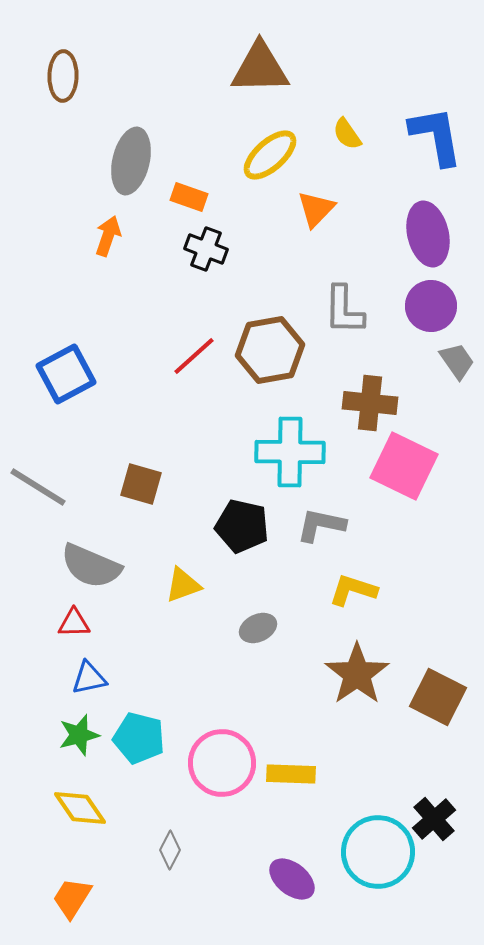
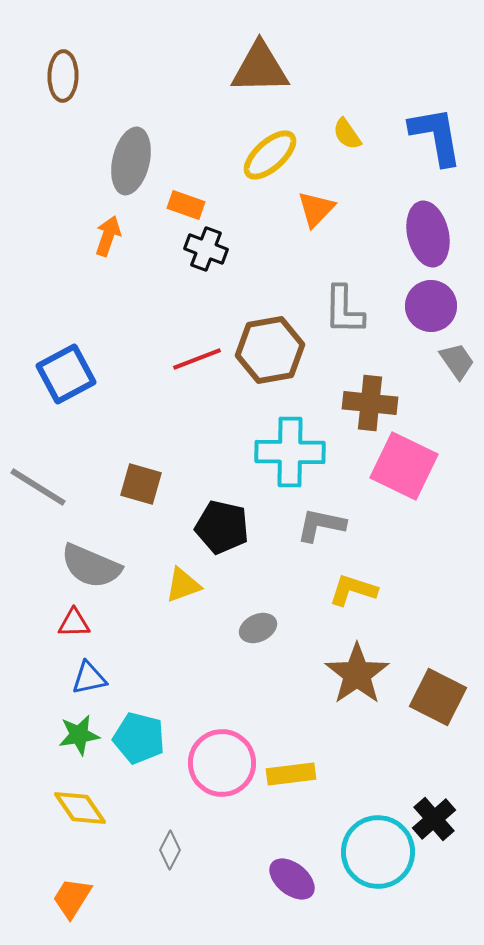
orange rectangle at (189, 197): moved 3 px left, 8 px down
red line at (194, 356): moved 3 px right, 3 px down; rotated 21 degrees clockwise
black pentagon at (242, 526): moved 20 px left, 1 px down
green star at (79, 735): rotated 6 degrees clockwise
yellow rectangle at (291, 774): rotated 9 degrees counterclockwise
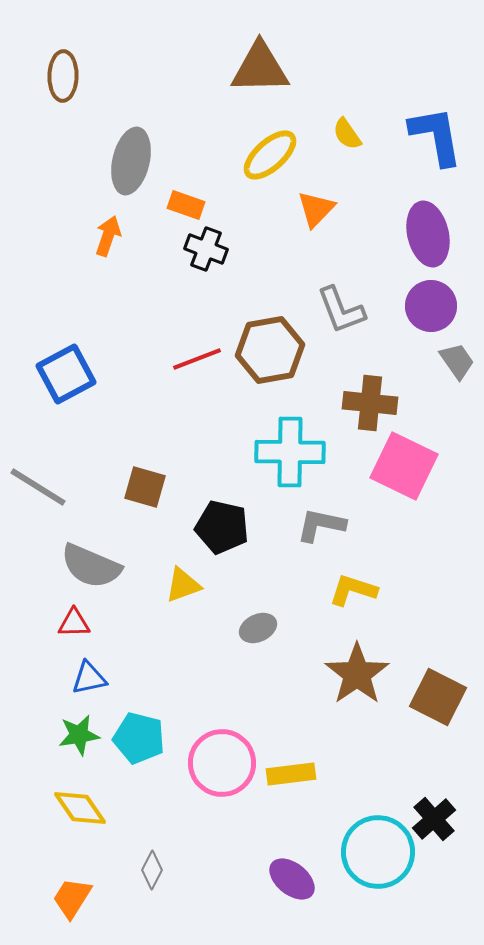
gray L-shape at (344, 310): moved 3 px left; rotated 22 degrees counterclockwise
brown square at (141, 484): moved 4 px right, 3 px down
gray diamond at (170, 850): moved 18 px left, 20 px down
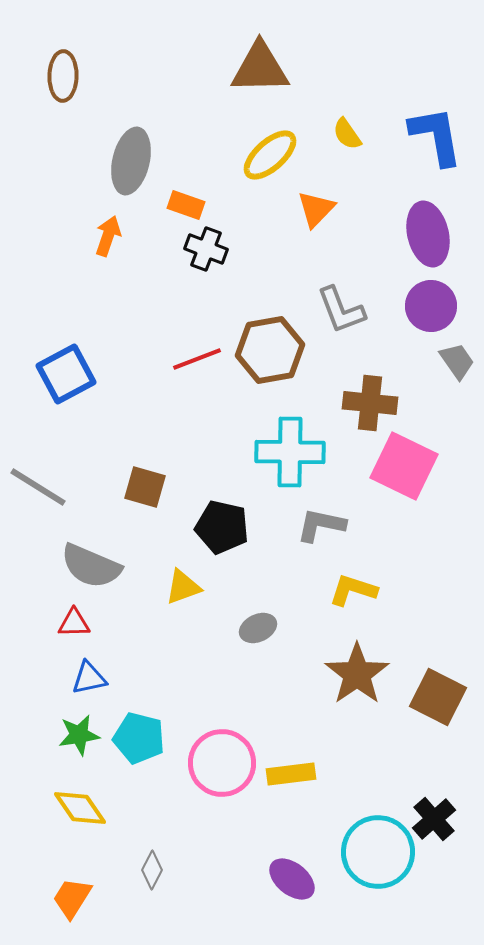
yellow triangle at (183, 585): moved 2 px down
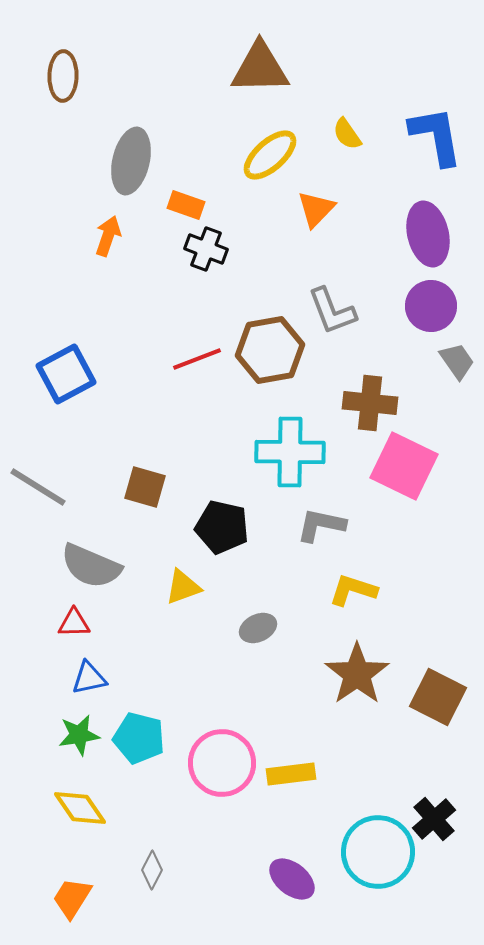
gray L-shape at (341, 310): moved 9 px left, 1 px down
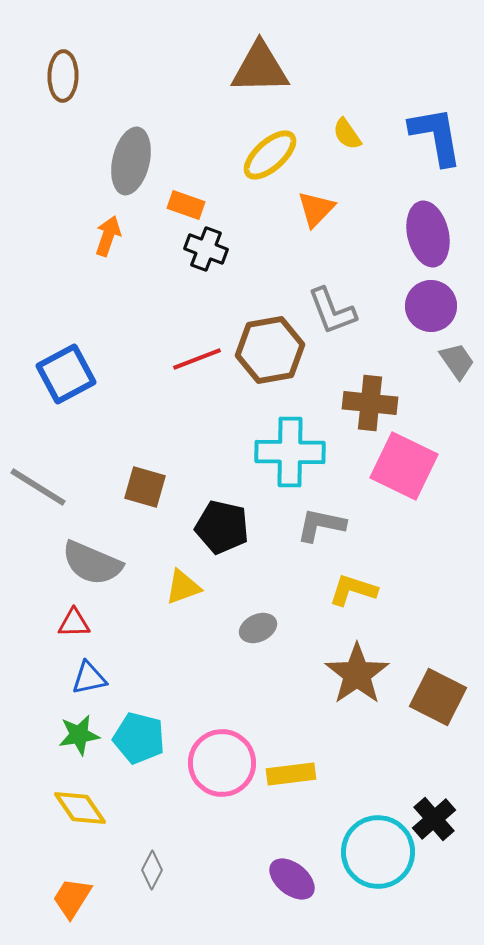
gray semicircle at (91, 566): moved 1 px right, 3 px up
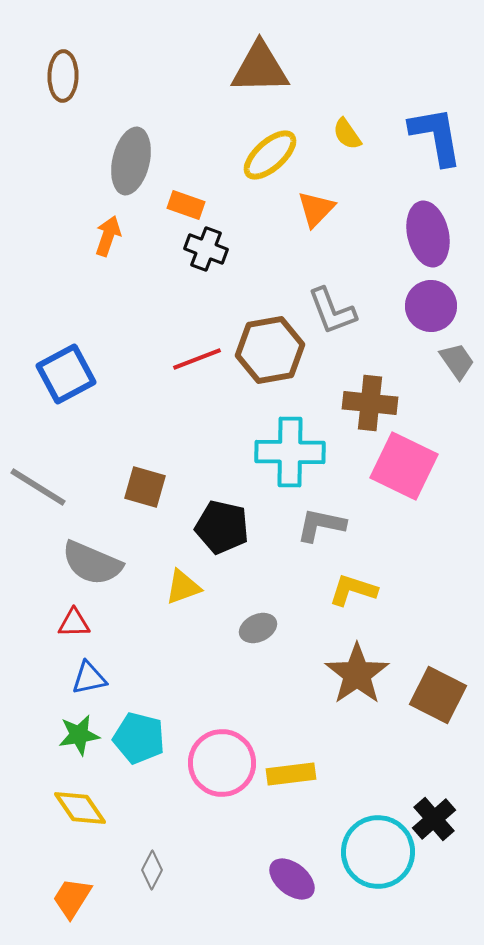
brown square at (438, 697): moved 2 px up
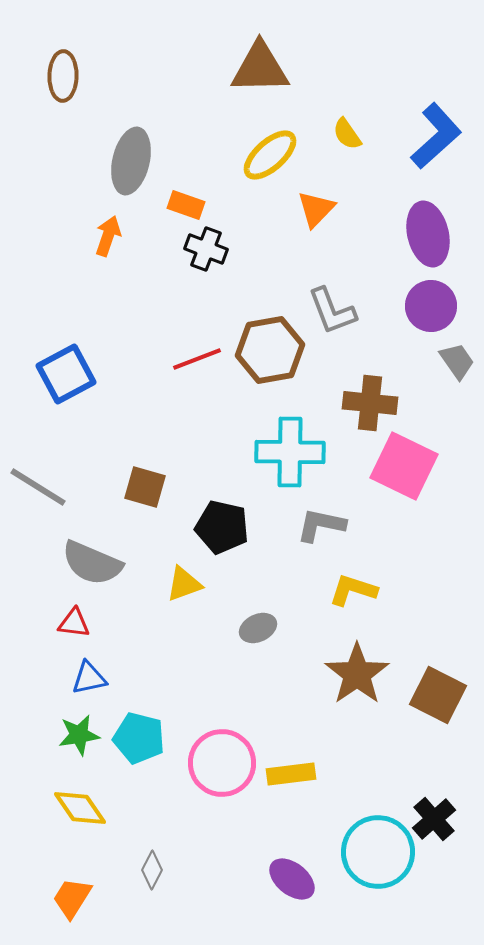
blue L-shape at (436, 136): rotated 58 degrees clockwise
yellow triangle at (183, 587): moved 1 px right, 3 px up
red triangle at (74, 623): rotated 8 degrees clockwise
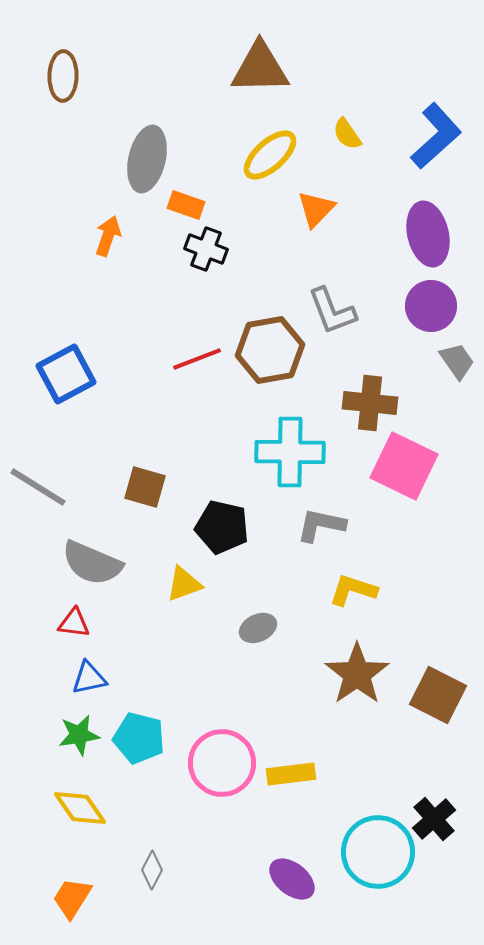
gray ellipse at (131, 161): moved 16 px right, 2 px up
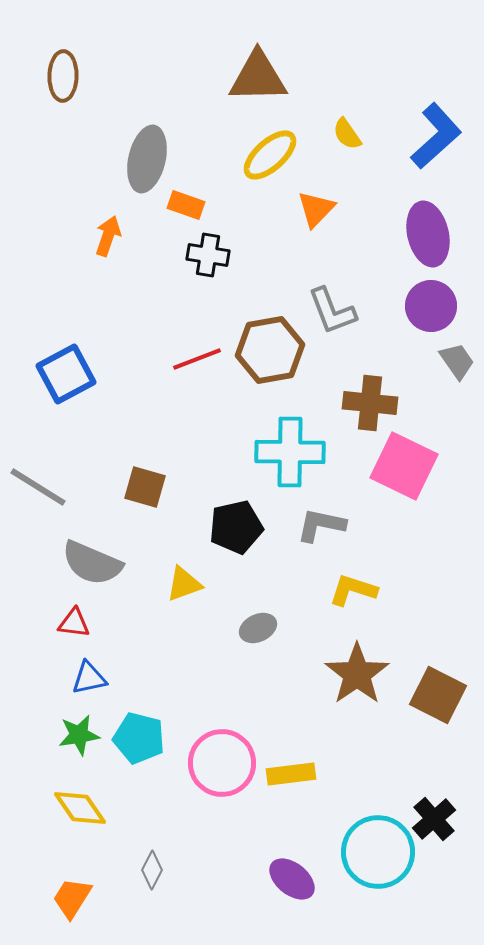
brown triangle at (260, 68): moved 2 px left, 9 px down
black cross at (206, 249): moved 2 px right, 6 px down; rotated 12 degrees counterclockwise
black pentagon at (222, 527): moved 14 px right; rotated 26 degrees counterclockwise
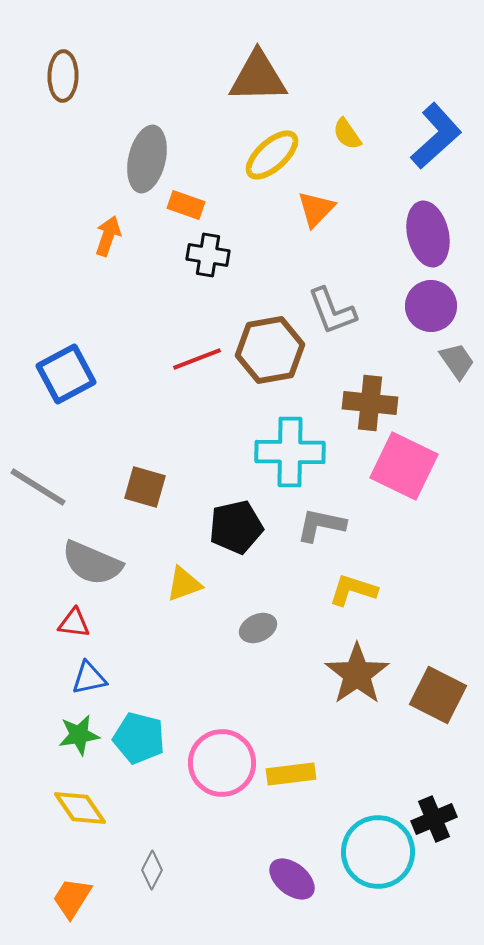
yellow ellipse at (270, 155): moved 2 px right
black cross at (434, 819): rotated 18 degrees clockwise
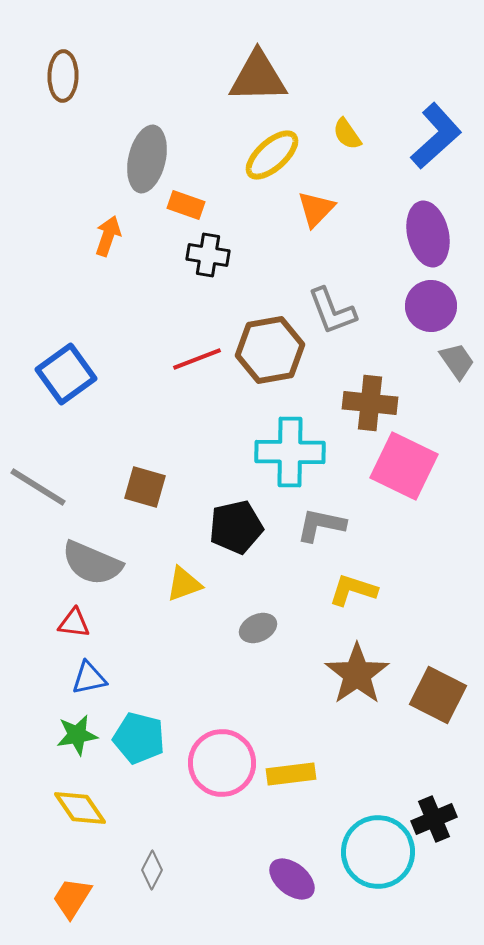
blue square at (66, 374): rotated 8 degrees counterclockwise
green star at (79, 735): moved 2 px left
